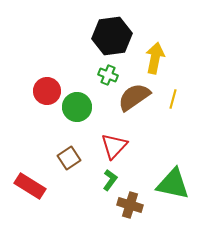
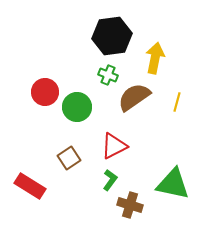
red circle: moved 2 px left, 1 px down
yellow line: moved 4 px right, 3 px down
red triangle: rotated 20 degrees clockwise
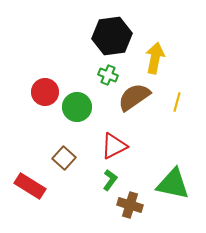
brown square: moved 5 px left; rotated 15 degrees counterclockwise
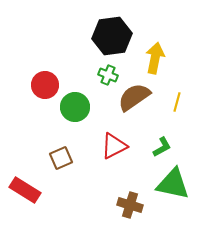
red circle: moved 7 px up
green circle: moved 2 px left
brown square: moved 3 px left; rotated 25 degrees clockwise
green L-shape: moved 52 px right, 33 px up; rotated 25 degrees clockwise
red rectangle: moved 5 px left, 4 px down
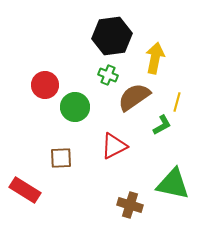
green L-shape: moved 22 px up
brown square: rotated 20 degrees clockwise
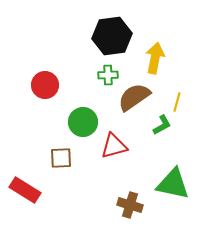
green cross: rotated 24 degrees counterclockwise
green circle: moved 8 px right, 15 px down
red triangle: rotated 12 degrees clockwise
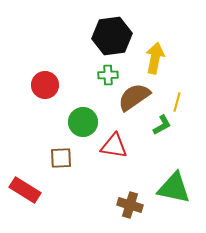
red triangle: rotated 24 degrees clockwise
green triangle: moved 1 px right, 4 px down
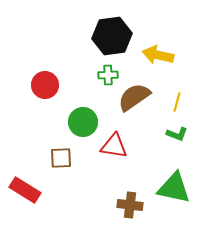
yellow arrow: moved 3 px right, 3 px up; rotated 88 degrees counterclockwise
green L-shape: moved 15 px right, 9 px down; rotated 50 degrees clockwise
brown cross: rotated 10 degrees counterclockwise
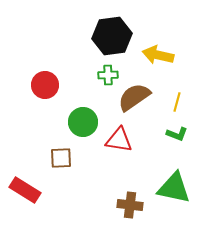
red triangle: moved 5 px right, 6 px up
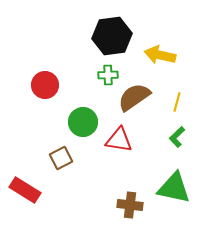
yellow arrow: moved 2 px right
green L-shape: moved 3 px down; rotated 115 degrees clockwise
brown square: rotated 25 degrees counterclockwise
